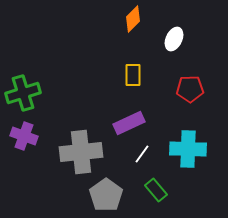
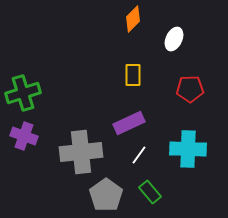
white line: moved 3 px left, 1 px down
green rectangle: moved 6 px left, 2 px down
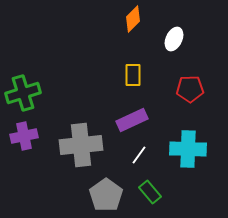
purple rectangle: moved 3 px right, 3 px up
purple cross: rotated 32 degrees counterclockwise
gray cross: moved 7 px up
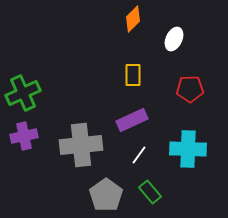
green cross: rotated 8 degrees counterclockwise
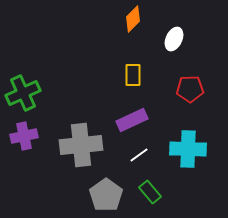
white line: rotated 18 degrees clockwise
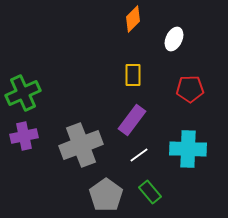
purple rectangle: rotated 28 degrees counterclockwise
gray cross: rotated 15 degrees counterclockwise
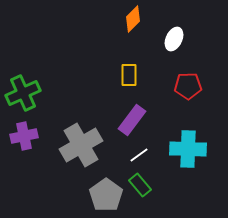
yellow rectangle: moved 4 px left
red pentagon: moved 2 px left, 3 px up
gray cross: rotated 9 degrees counterclockwise
green rectangle: moved 10 px left, 7 px up
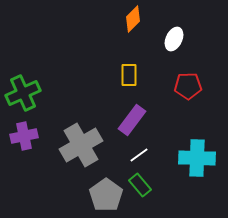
cyan cross: moved 9 px right, 9 px down
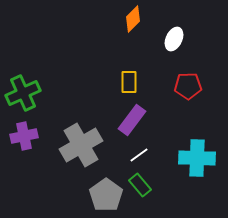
yellow rectangle: moved 7 px down
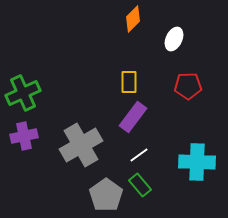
purple rectangle: moved 1 px right, 3 px up
cyan cross: moved 4 px down
